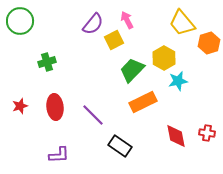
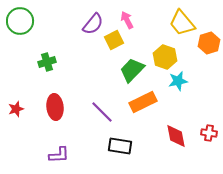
yellow hexagon: moved 1 px right, 1 px up; rotated 10 degrees counterclockwise
red star: moved 4 px left, 3 px down
purple line: moved 9 px right, 3 px up
red cross: moved 2 px right
black rectangle: rotated 25 degrees counterclockwise
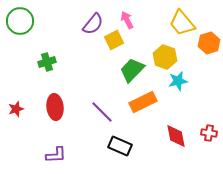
black rectangle: rotated 15 degrees clockwise
purple L-shape: moved 3 px left
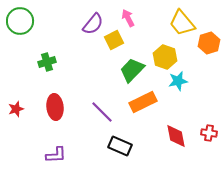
pink arrow: moved 1 px right, 2 px up
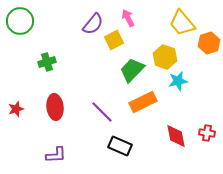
red cross: moved 2 px left
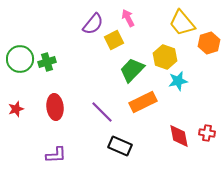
green circle: moved 38 px down
red diamond: moved 3 px right
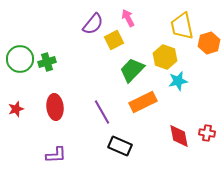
yellow trapezoid: moved 3 px down; rotated 28 degrees clockwise
purple line: rotated 15 degrees clockwise
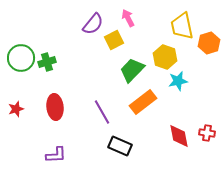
green circle: moved 1 px right, 1 px up
orange rectangle: rotated 12 degrees counterclockwise
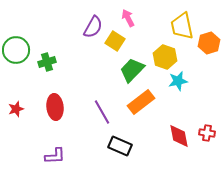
purple semicircle: moved 3 px down; rotated 10 degrees counterclockwise
yellow square: moved 1 px right, 1 px down; rotated 30 degrees counterclockwise
green circle: moved 5 px left, 8 px up
orange rectangle: moved 2 px left
purple L-shape: moved 1 px left, 1 px down
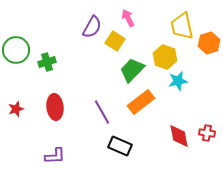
purple semicircle: moved 1 px left
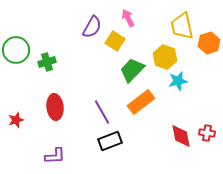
red star: moved 11 px down
red diamond: moved 2 px right
black rectangle: moved 10 px left, 5 px up; rotated 45 degrees counterclockwise
